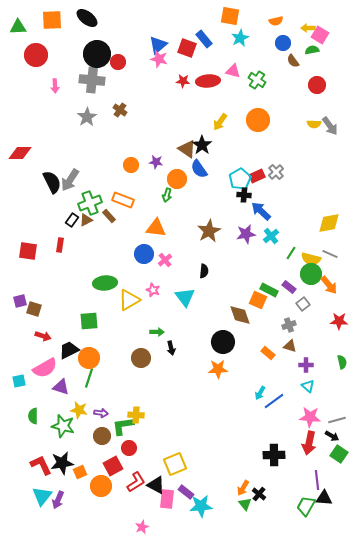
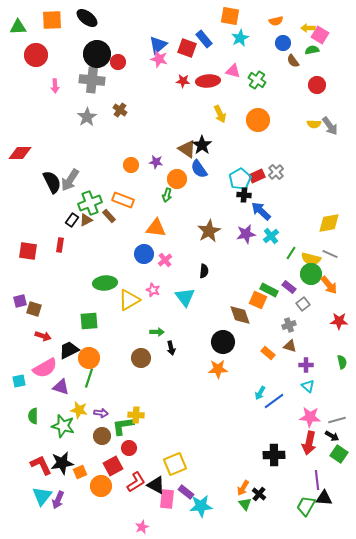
yellow arrow at (220, 122): moved 8 px up; rotated 60 degrees counterclockwise
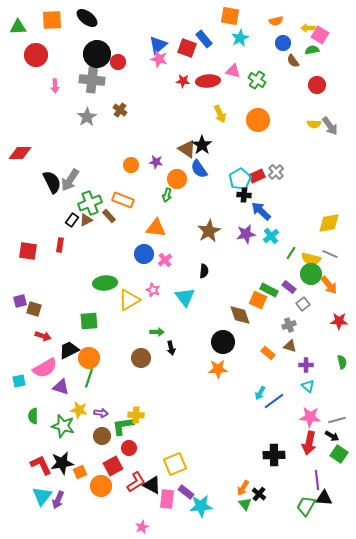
black triangle at (156, 485): moved 4 px left
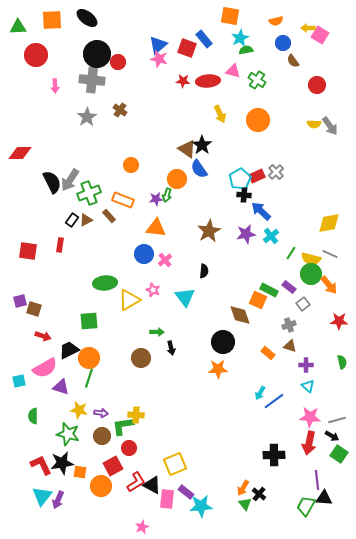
green semicircle at (312, 50): moved 66 px left
purple star at (156, 162): moved 37 px down; rotated 16 degrees counterclockwise
green cross at (90, 203): moved 1 px left, 10 px up
green star at (63, 426): moved 5 px right, 8 px down
orange square at (80, 472): rotated 32 degrees clockwise
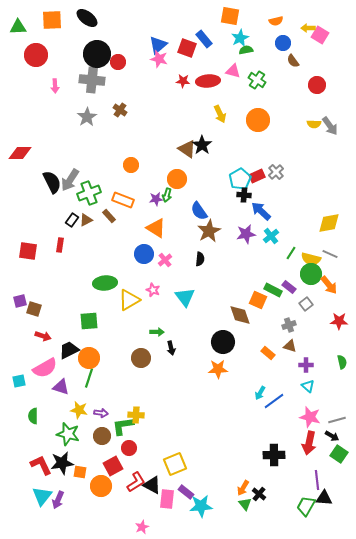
blue semicircle at (199, 169): moved 42 px down
orange triangle at (156, 228): rotated 25 degrees clockwise
black semicircle at (204, 271): moved 4 px left, 12 px up
green rectangle at (269, 290): moved 4 px right
gray square at (303, 304): moved 3 px right
pink star at (310, 417): rotated 10 degrees clockwise
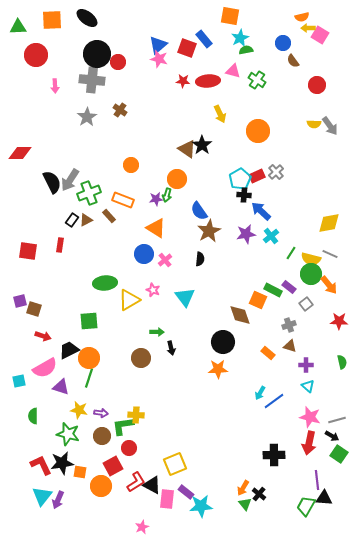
orange semicircle at (276, 21): moved 26 px right, 4 px up
orange circle at (258, 120): moved 11 px down
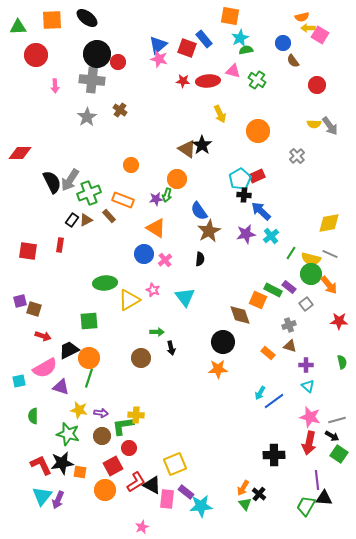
gray cross at (276, 172): moved 21 px right, 16 px up
orange circle at (101, 486): moved 4 px right, 4 px down
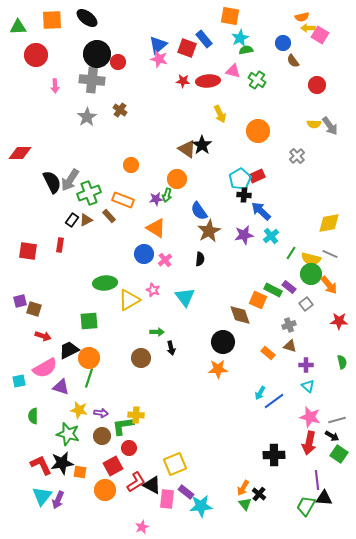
purple star at (246, 234): moved 2 px left, 1 px down
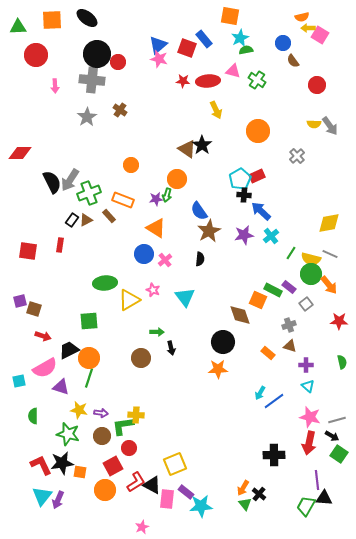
yellow arrow at (220, 114): moved 4 px left, 4 px up
